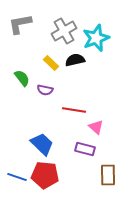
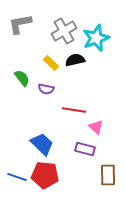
purple semicircle: moved 1 px right, 1 px up
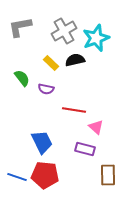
gray L-shape: moved 3 px down
blue trapezoid: moved 2 px up; rotated 20 degrees clockwise
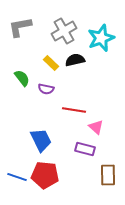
cyan star: moved 5 px right
blue trapezoid: moved 1 px left, 2 px up
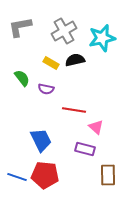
cyan star: moved 1 px right; rotated 8 degrees clockwise
yellow rectangle: rotated 14 degrees counterclockwise
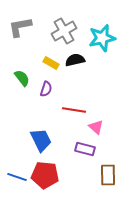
purple semicircle: rotated 84 degrees counterclockwise
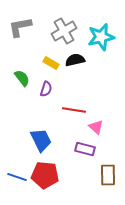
cyan star: moved 1 px left, 1 px up
